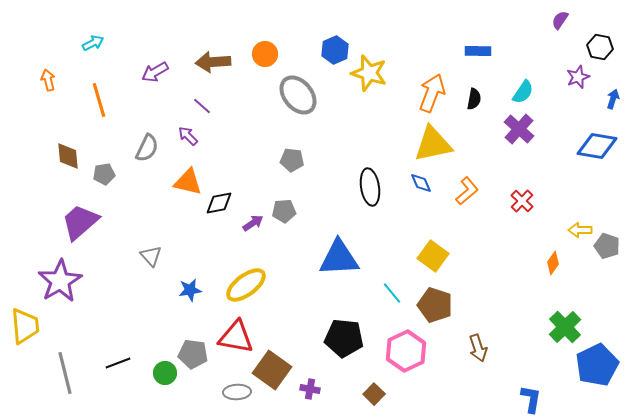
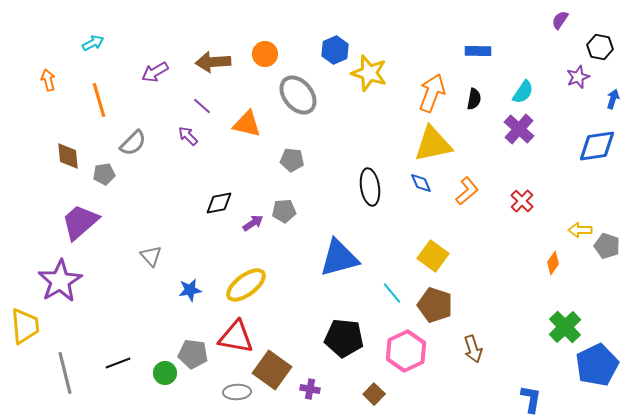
blue diamond at (597, 146): rotated 18 degrees counterclockwise
gray semicircle at (147, 148): moved 14 px left, 5 px up; rotated 20 degrees clockwise
orange triangle at (188, 182): moved 59 px right, 58 px up
blue triangle at (339, 258): rotated 12 degrees counterclockwise
brown arrow at (478, 348): moved 5 px left, 1 px down
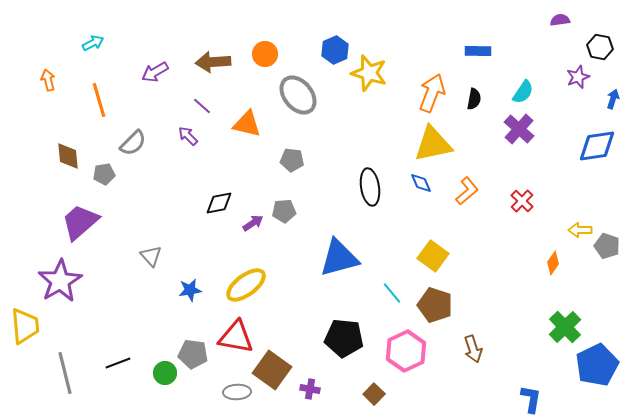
purple semicircle at (560, 20): rotated 48 degrees clockwise
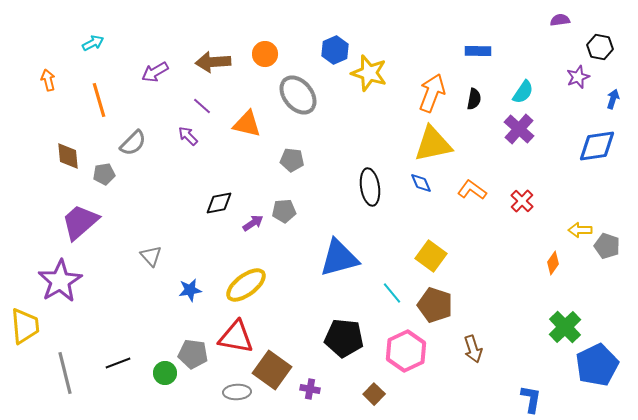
orange L-shape at (467, 191): moved 5 px right, 1 px up; rotated 104 degrees counterclockwise
yellow square at (433, 256): moved 2 px left
